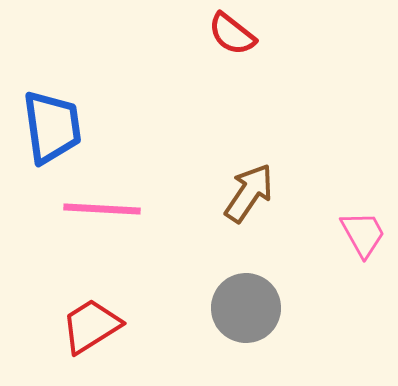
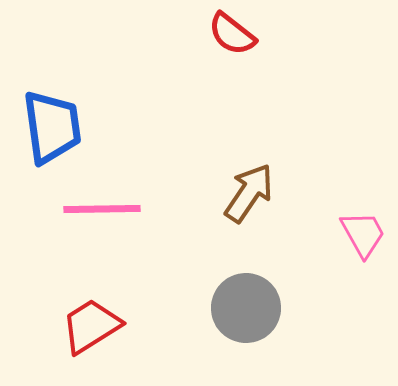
pink line: rotated 4 degrees counterclockwise
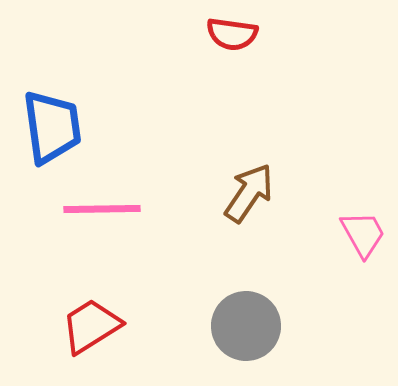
red semicircle: rotated 30 degrees counterclockwise
gray circle: moved 18 px down
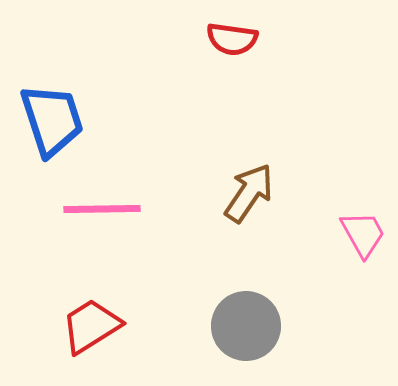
red semicircle: moved 5 px down
blue trapezoid: moved 7 px up; rotated 10 degrees counterclockwise
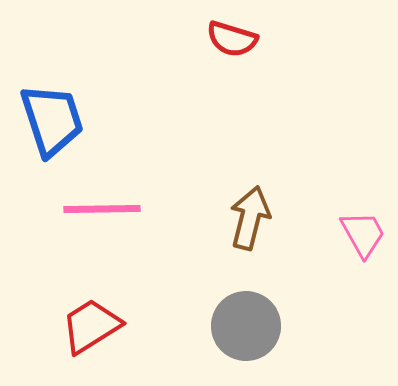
red semicircle: rotated 9 degrees clockwise
brown arrow: moved 1 px right, 25 px down; rotated 20 degrees counterclockwise
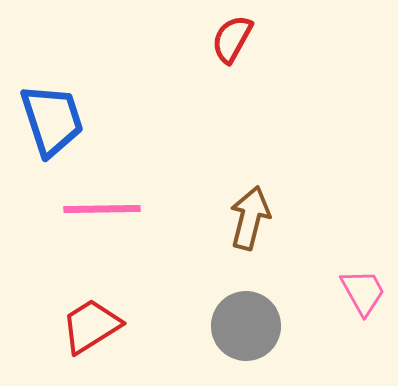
red semicircle: rotated 102 degrees clockwise
pink trapezoid: moved 58 px down
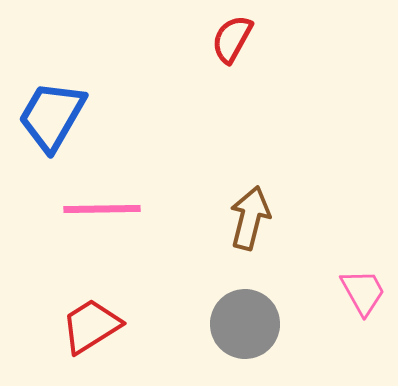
blue trapezoid: moved 4 px up; rotated 132 degrees counterclockwise
gray circle: moved 1 px left, 2 px up
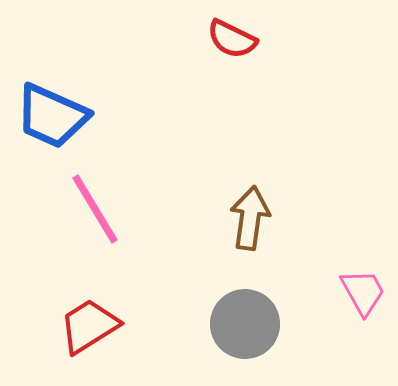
red semicircle: rotated 93 degrees counterclockwise
blue trapezoid: rotated 96 degrees counterclockwise
pink line: moved 7 px left; rotated 60 degrees clockwise
brown arrow: rotated 6 degrees counterclockwise
red trapezoid: moved 2 px left
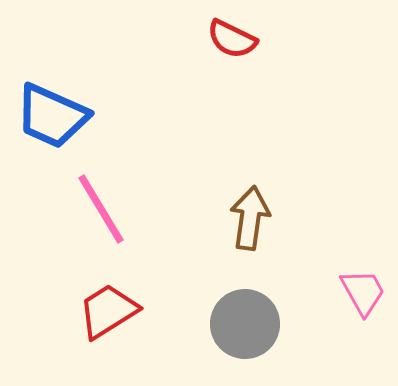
pink line: moved 6 px right
red trapezoid: moved 19 px right, 15 px up
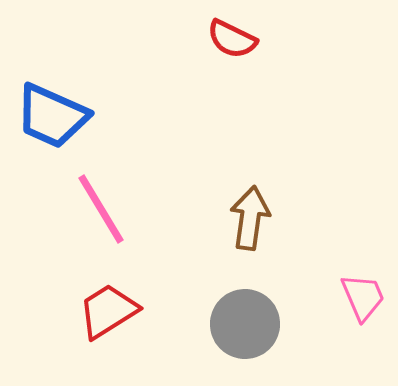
pink trapezoid: moved 5 px down; rotated 6 degrees clockwise
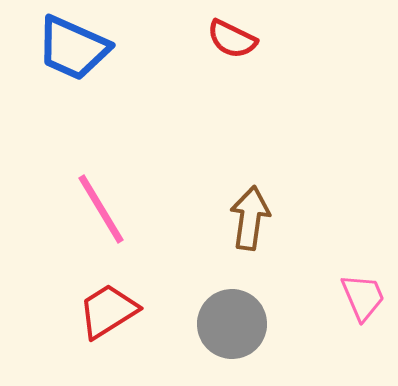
blue trapezoid: moved 21 px right, 68 px up
gray circle: moved 13 px left
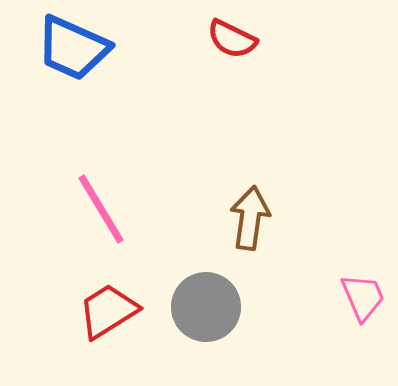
gray circle: moved 26 px left, 17 px up
